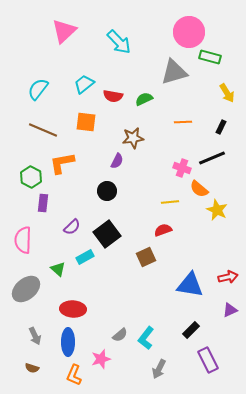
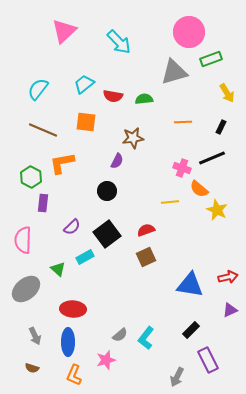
green rectangle at (210, 57): moved 1 px right, 2 px down; rotated 35 degrees counterclockwise
green semicircle at (144, 99): rotated 18 degrees clockwise
red semicircle at (163, 230): moved 17 px left
pink star at (101, 359): moved 5 px right, 1 px down
gray arrow at (159, 369): moved 18 px right, 8 px down
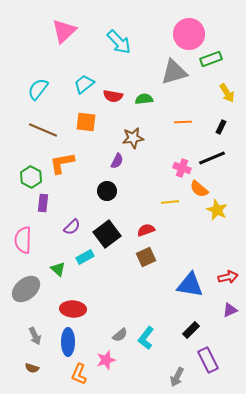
pink circle at (189, 32): moved 2 px down
orange L-shape at (74, 375): moved 5 px right, 1 px up
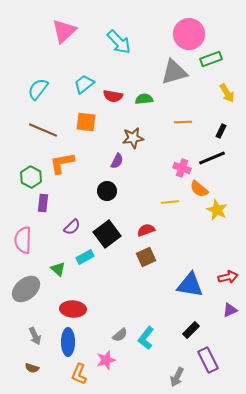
black rectangle at (221, 127): moved 4 px down
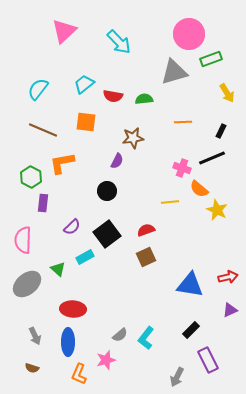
gray ellipse at (26, 289): moved 1 px right, 5 px up
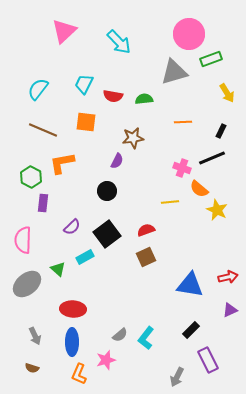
cyan trapezoid at (84, 84): rotated 25 degrees counterclockwise
blue ellipse at (68, 342): moved 4 px right
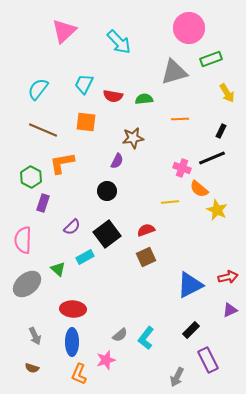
pink circle at (189, 34): moved 6 px up
orange line at (183, 122): moved 3 px left, 3 px up
purple rectangle at (43, 203): rotated 12 degrees clockwise
blue triangle at (190, 285): rotated 36 degrees counterclockwise
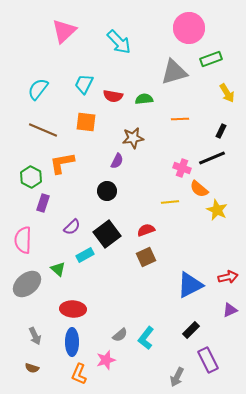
cyan rectangle at (85, 257): moved 2 px up
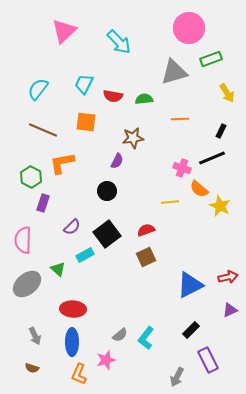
yellow star at (217, 210): moved 3 px right, 4 px up
